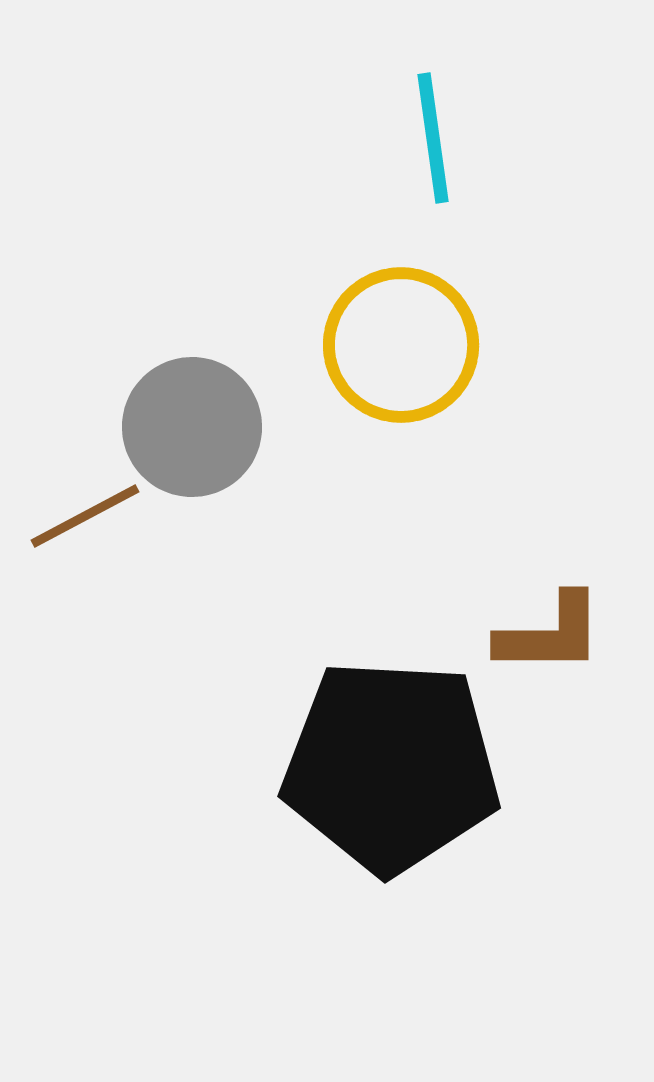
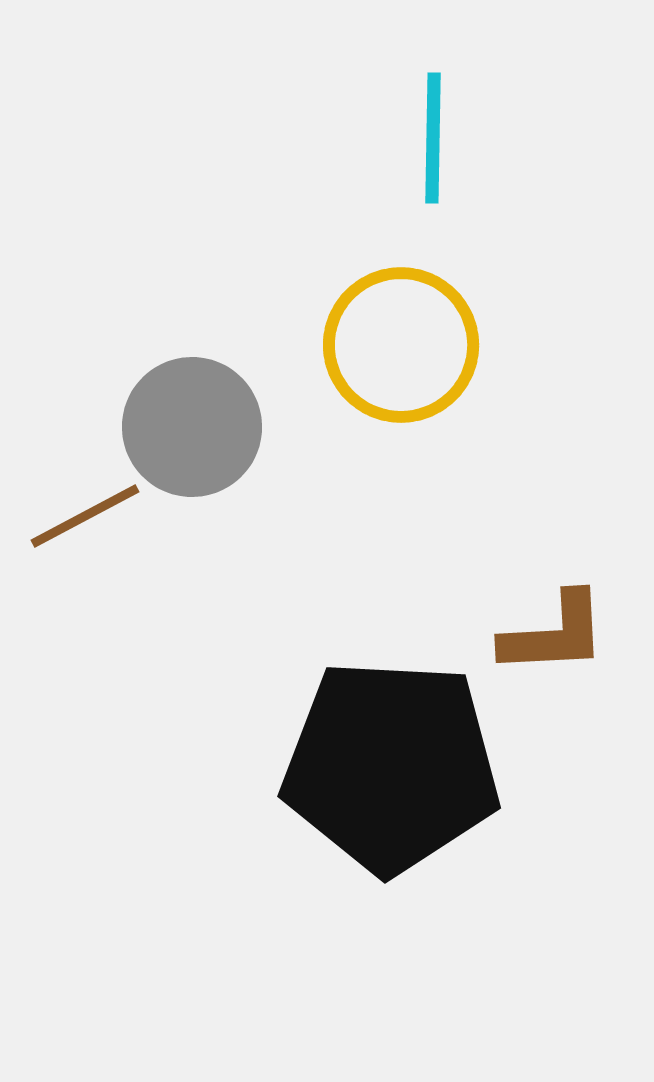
cyan line: rotated 9 degrees clockwise
brown L-shape: moved 4 px right; rotated 3 degrees counterclockwise
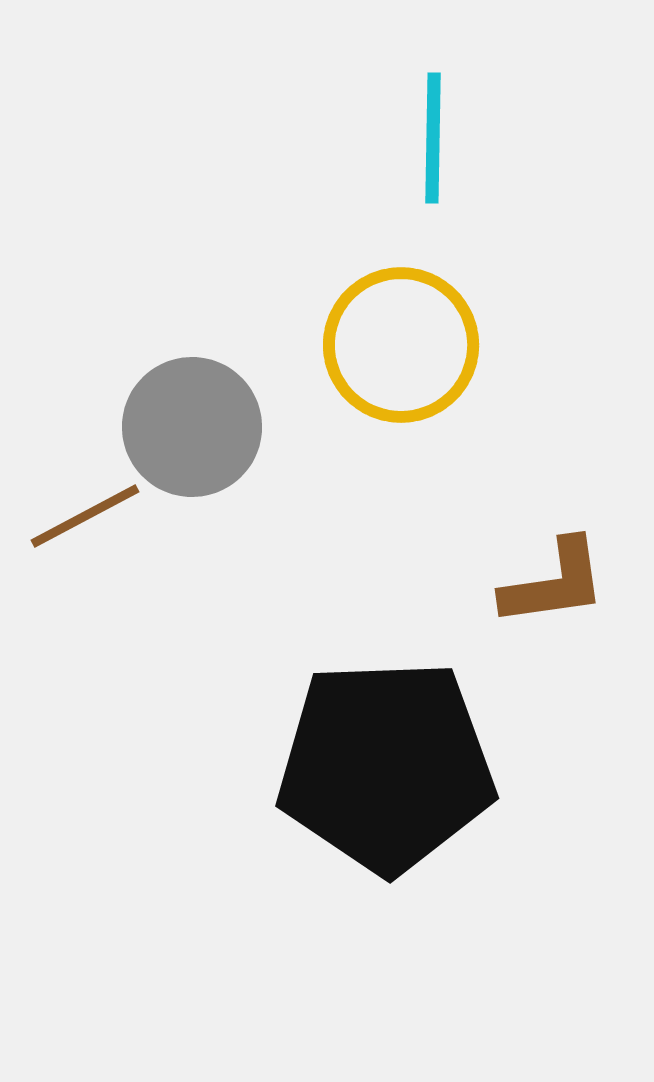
brown L-shape: moved 51 px up; rotated 5 degrees counterclockwise
black pentagon: moved 5 px left; rotated 5 degrees counterclockwise
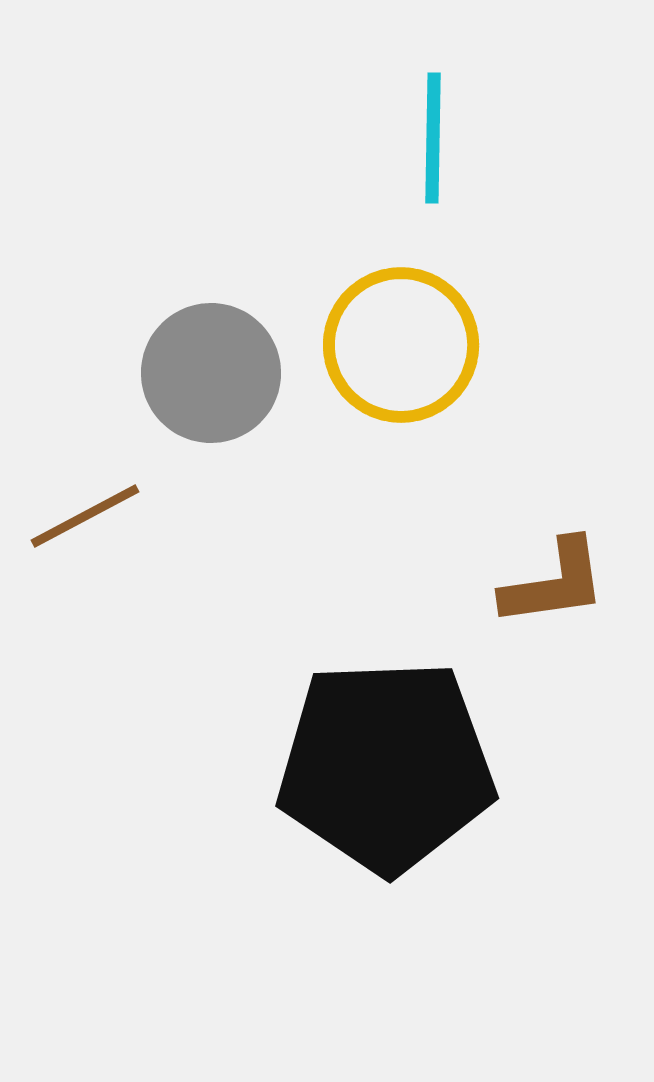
gray circle: moved 19 px right, 54 px up
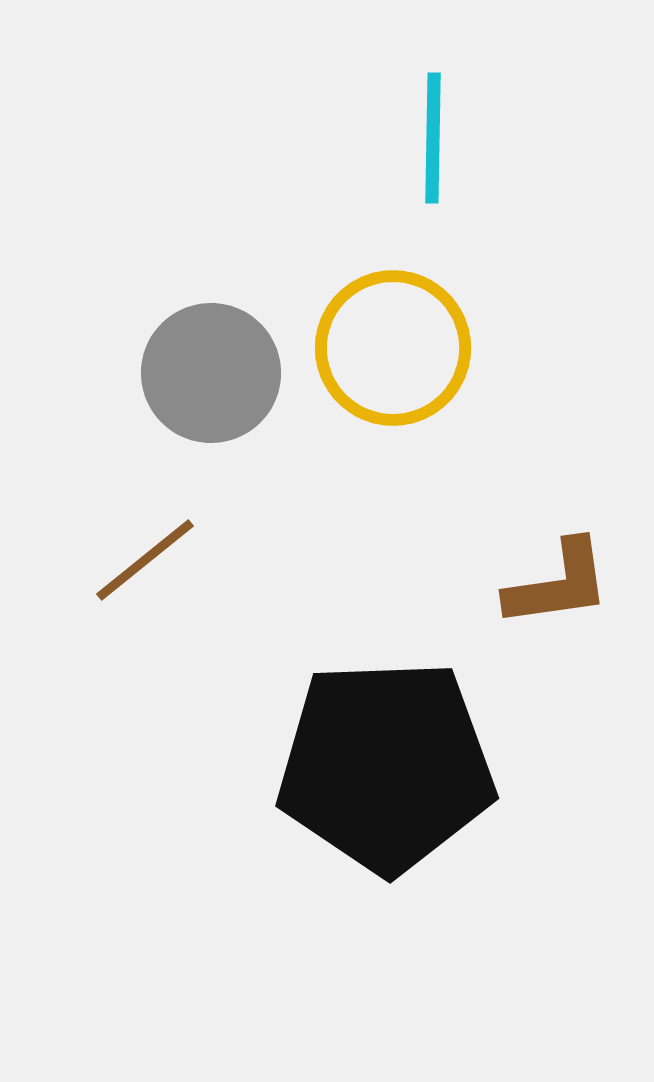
yellow circle: moved 8 px left, 3 px down
brown line: moved 60 px right, 44 px down; rotated 11 degrees counterclockwise
brown L-shape: moved 4 px right, 1 px down
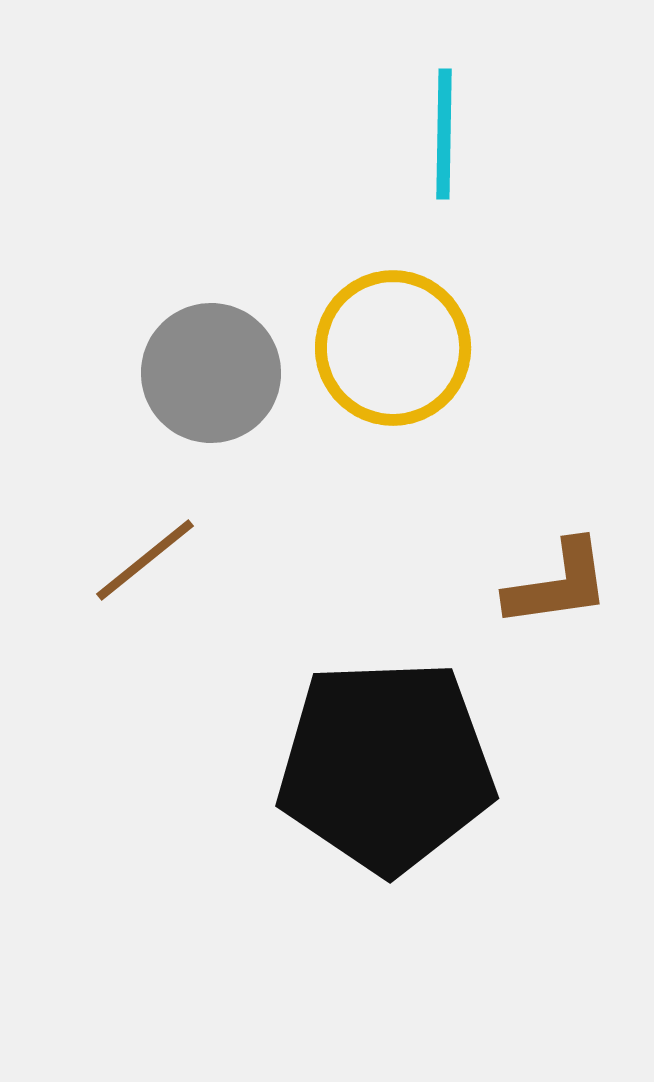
cyan line: moved 11 px right, 4 px up
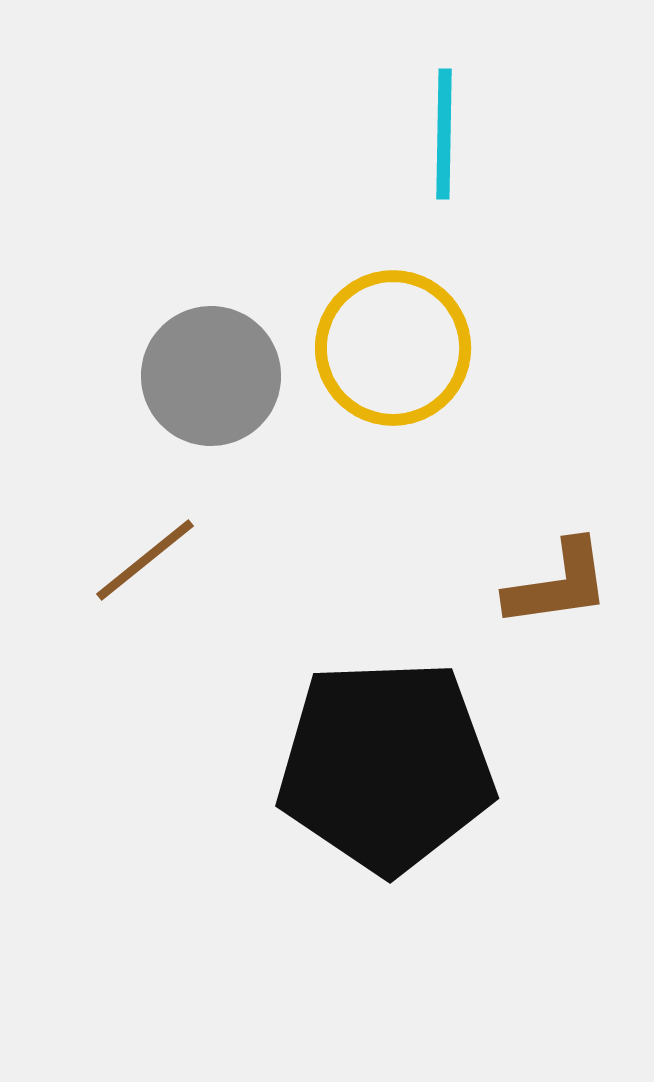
gray circle: moved 3 px down
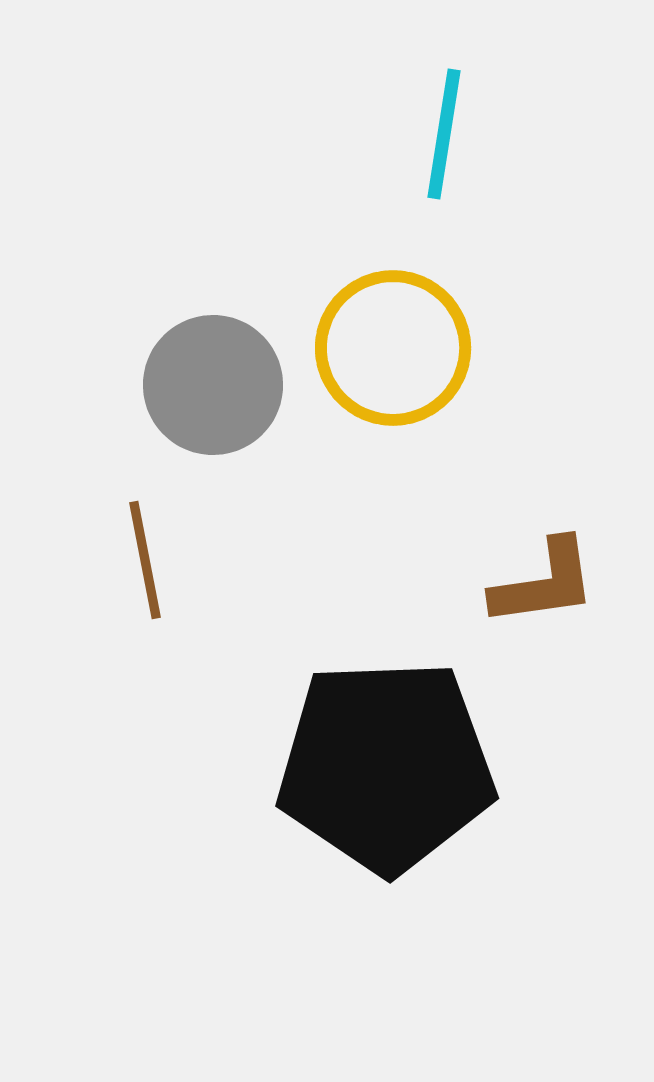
cyan line: rotated 8 degrees clockwise
gray circle: moved 2 px right, 9 px down
brown line: rotated 62 degrees counterclockwise
brown L-shape: moved 14 px left, 1 px up
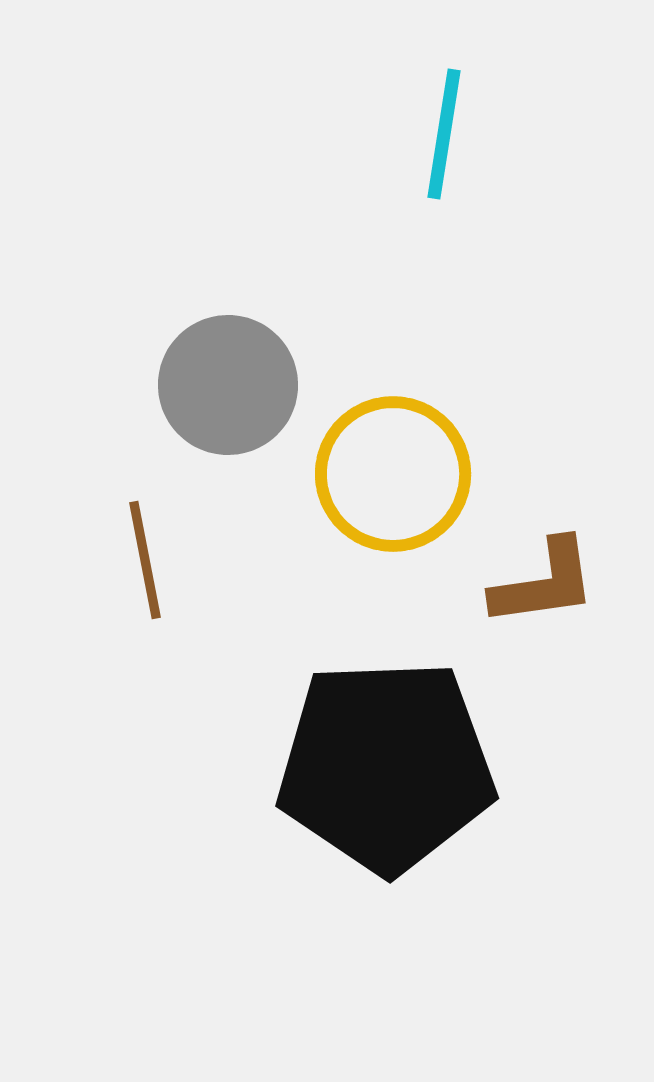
yellow circle: moved 126 px down
gray circle: moved 15 px right
